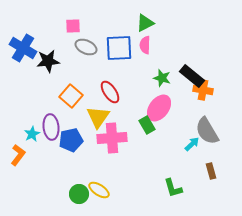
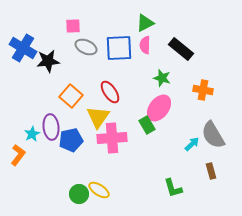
black rectangle: moved 11 px left, 27 px up
gray semicircle: moved 6 px right, 4 px down
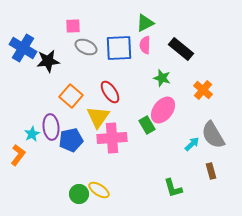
orange cross: rotated 30 degrees clockwise
pink ellipse: moved 4 px right, 2 px down
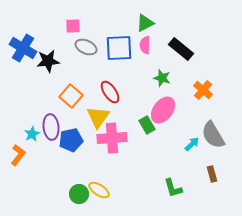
brown rectangle: moved 1 px right, 3 px down
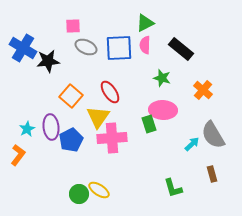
pink ellipse: rotated 56 degrees clockwise
green rectangle: moved 2 px right, 1 px up; rotated 12 degrees clockwise
cyan star: moved 5 px left, 5 px up
blue pentagon: rotated 15 degrees counterclockwise
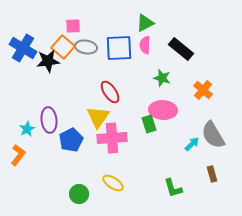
gray ellipse: rotated 15 degrees counterclockwise
orange square: moved 8 px left, 49 px up
purple ellipse: moved 2 px left, 7 px up
yellow ellipse: moved 14 px right, 7 px up
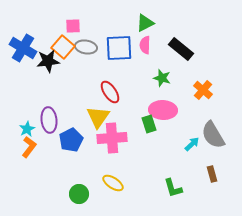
orange L-shape: moved 11 px right, 8 px up
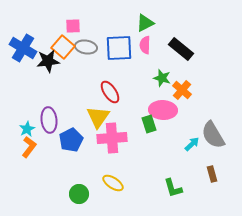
orange cross: moved 21 px left
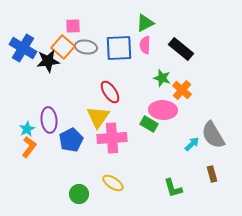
green rectangle: rotated 42 degrees counterclockwise
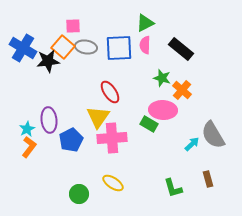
brown rectangle: moved 4 px left, 5 px down
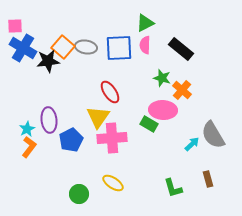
pink square: moved 58 px left
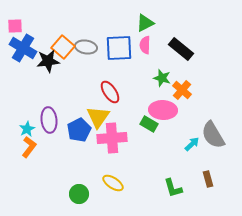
blue pentagon: moved 8 px right, 10 px up
